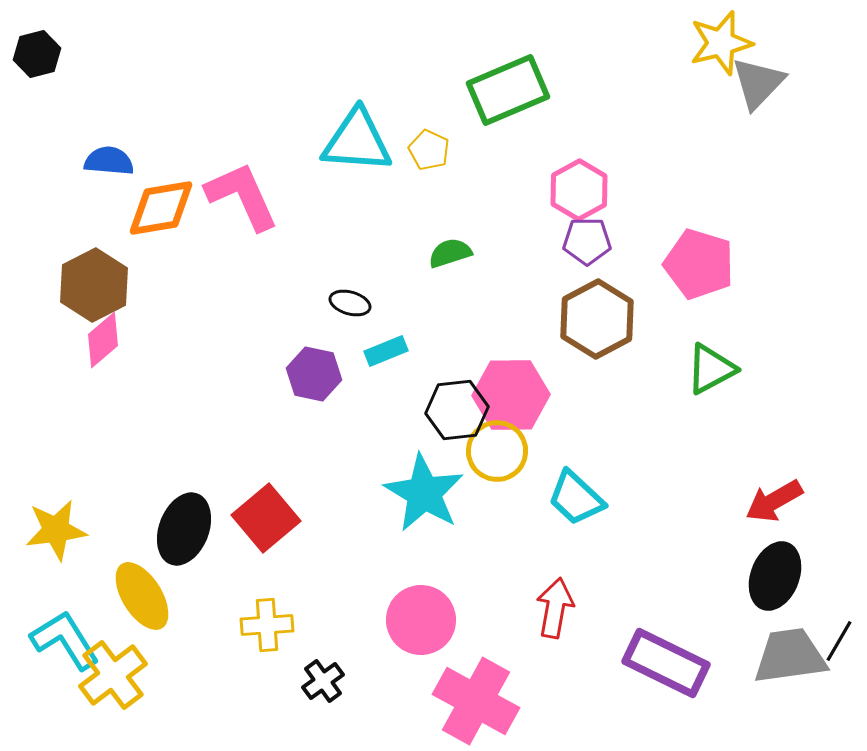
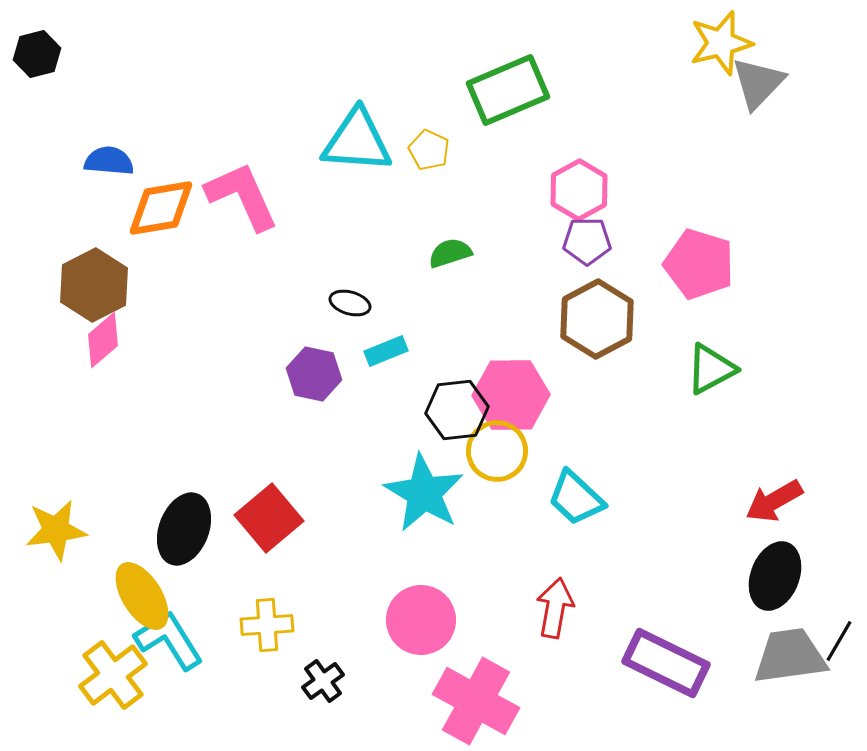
red square at (266, 518): moved 3 px right
cyan L-shape at (65, 640): moved 104 px right
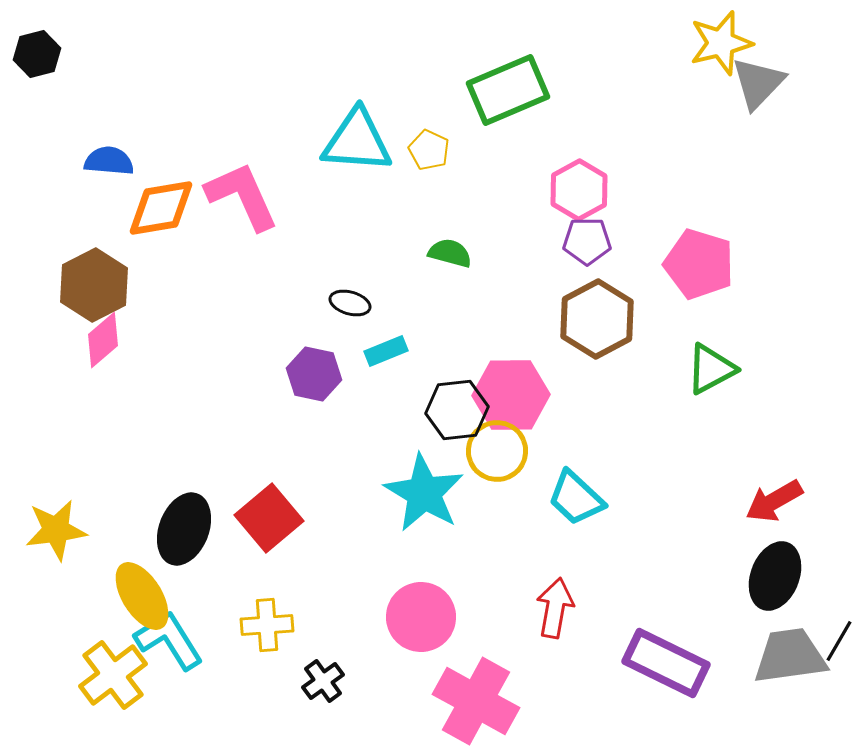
green semicircle at (450, 253): rotated 33 degrees clockwise
pink circle at (421, 620): moved 3 px up
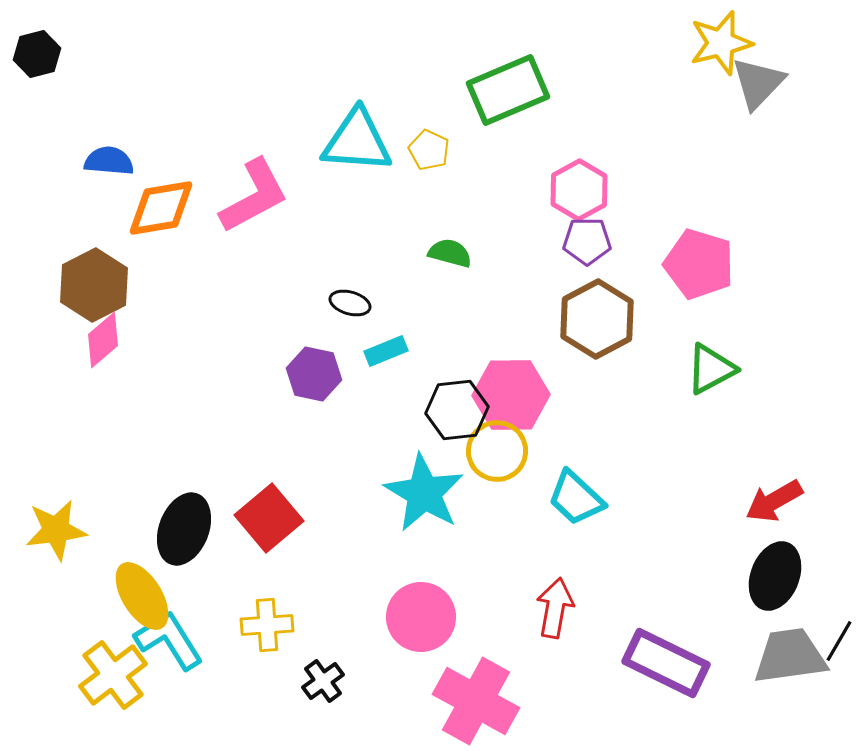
pink L-shape at (242, 196): moved 12 px right; rotated 86 degrees clockwise
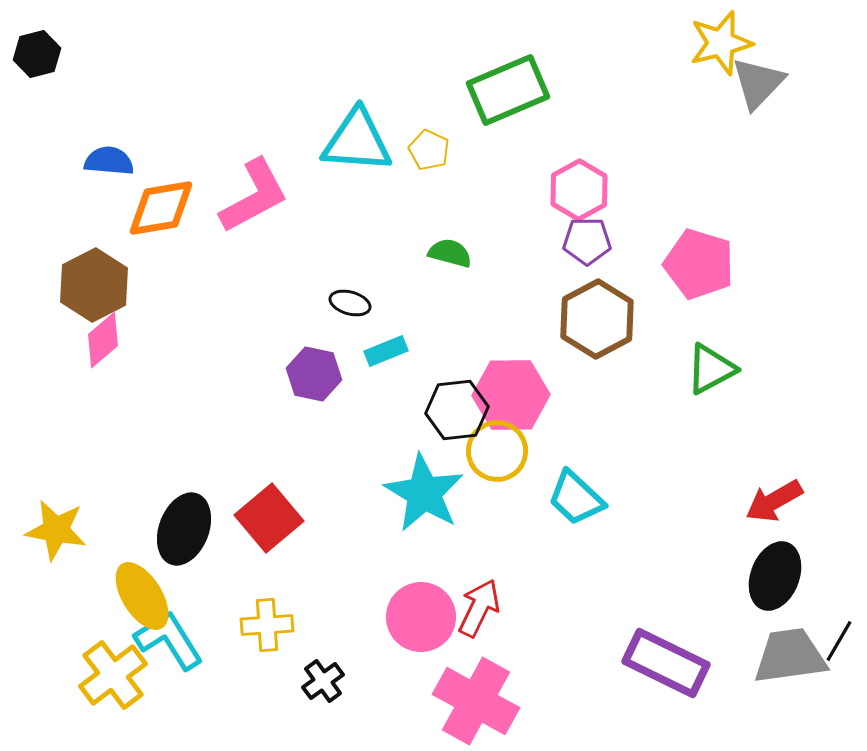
yellow star at (56, 530): rotated 18 degrees clockwise
red arrow at (555, 608): moved 76 px left; rotated 16 degrees clockwise
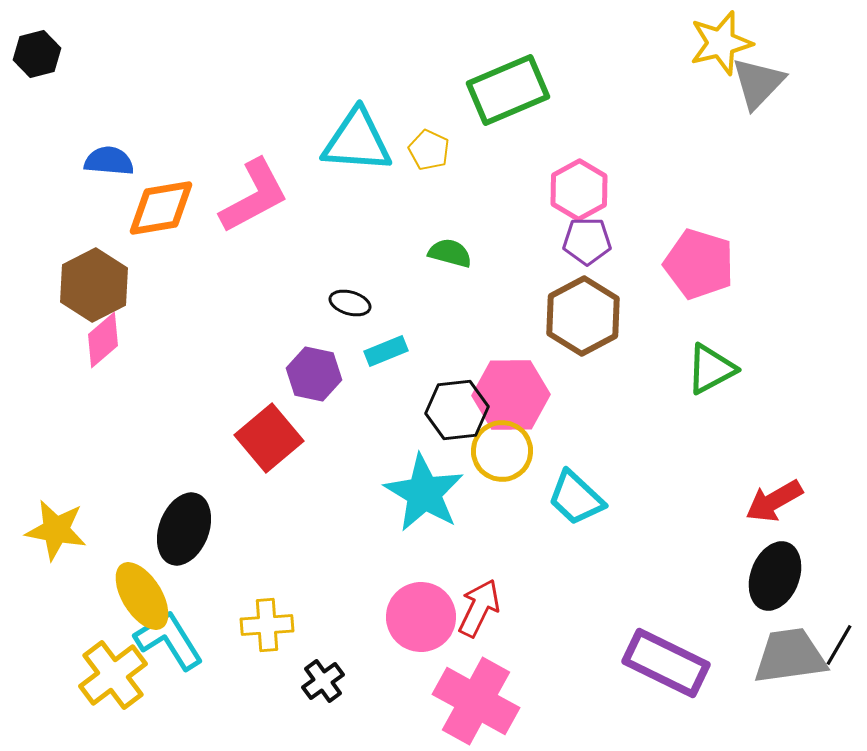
brown hexagon at (597, 319): moved 14 px left, 3 px up
yellow circle at (497, 451): moved 5 px right
red square at (269, 518): moved 80 px up
black line at (839, 641): moved 4 px down
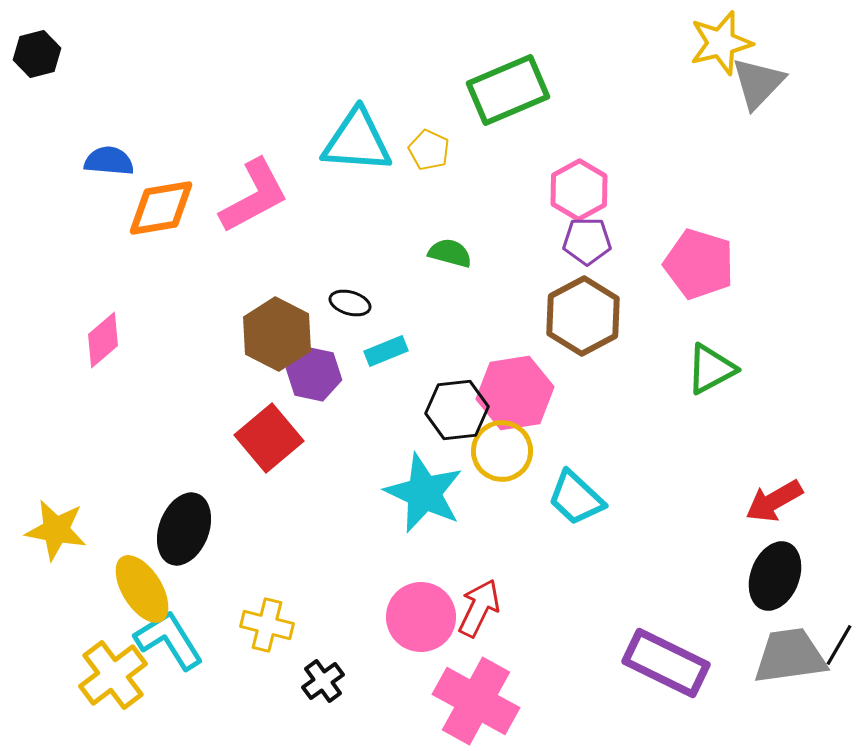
brown hexagon at (94, 285): moved 183 px right, 49 px down; rotated 6 degrees counterclockwise
pink hexagon at (511, 395): moved 4 px right, 2 px up; rotated 8 degrees counterclockwise
cyan star at (424, 493): rotated 6 degrees counterclockwise
yellow ellipse at (142, 596): moved 7 px up
yellow cross at (267, 625): rotated 18 degrees clockwise
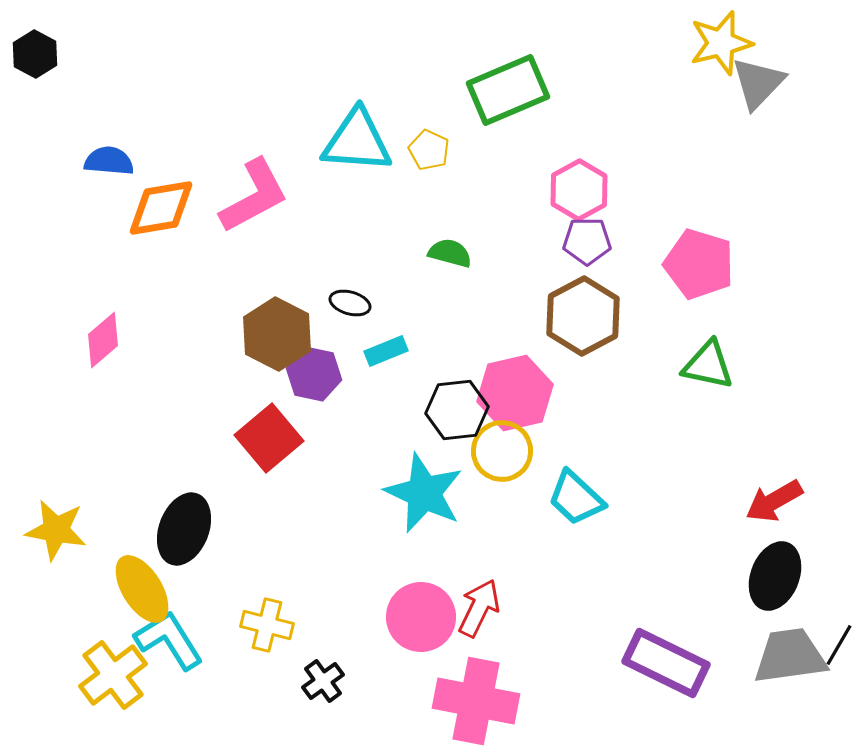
black hexagon at (37, 54): moved 2 px left; rotated 18 degrees counterclockwise
green triangle at (711, 369): moved 3 px left, 4 px up; rotated 40 degrees clockwise
pink hexagon at (515, 393): rotated 4 degrees counterclockwise
pink cross at (476, 701): rotated 18 degrees counterclockwise
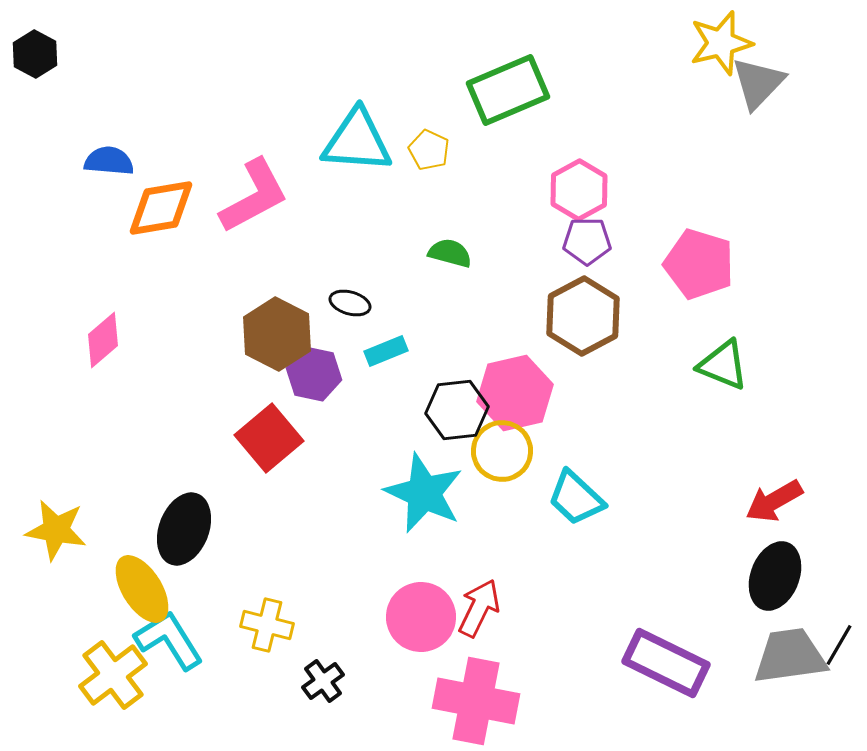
green triangle at (708, 365): moved 15 px right; rotated 10 degrees clockwise
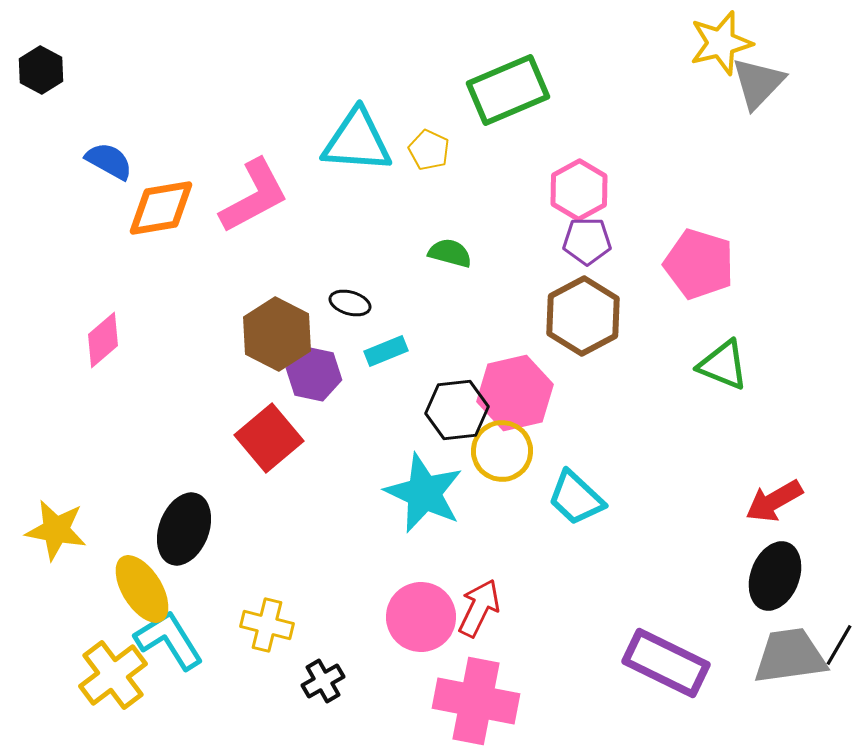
black hexagon at (35, 54): moved 6 px right, 16 px down
blue semicircle at (109, 161): rotated 24 degrees clockwise
black cross at (323, 681): rotated 6 degrees clockwise
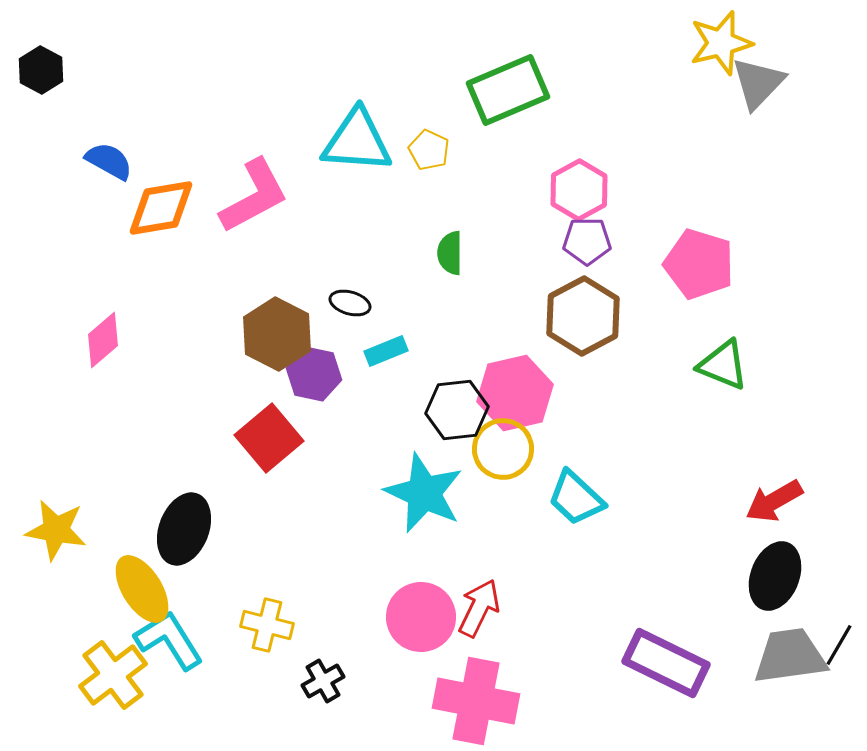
green semicircle at (450, 253): rotated 105 degrees counterclockwise
yellow circle at (502, 451): moved 1 px right, 2 px up
